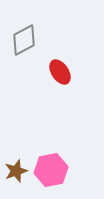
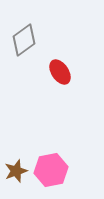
gray diamond: rotated 8 degrees counterclockwise
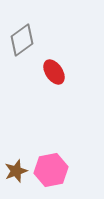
gray diamond: moved 2 px left
red ellipse: moved 6 px left
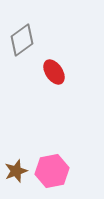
pink hexagon: moved 1 px right, 1 px down
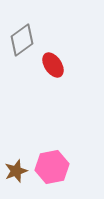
red ellipse: moved 1 px left, 7 px up
pink hexagon: moved 4 px up
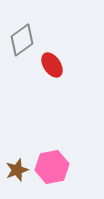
red ellipse: moved 1 px left
brown star: moved 1 px right, 1 px up
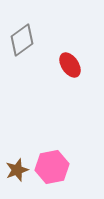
red ellipse: moved 18 px right
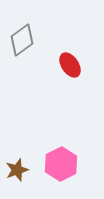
pink hexagon: moved 9 px right, 3 px up; rotated 16 degrees counterclockwise
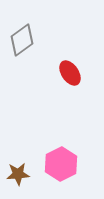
red ellipse: moved 8 px down
brown star: moved 1 px right, 4 px down; rotated 15 degrees clockwise
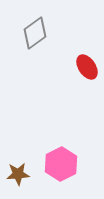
gray diamond: moved 13 px right, 7 px up
red ellipse: moved 17 px right, 6 px up
